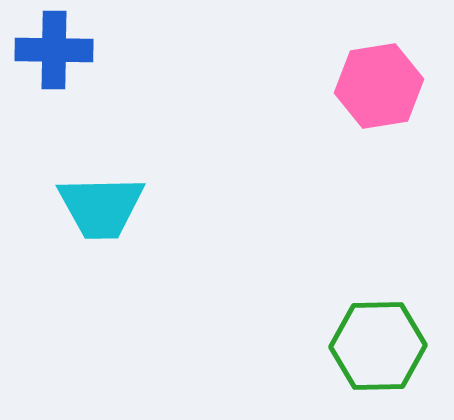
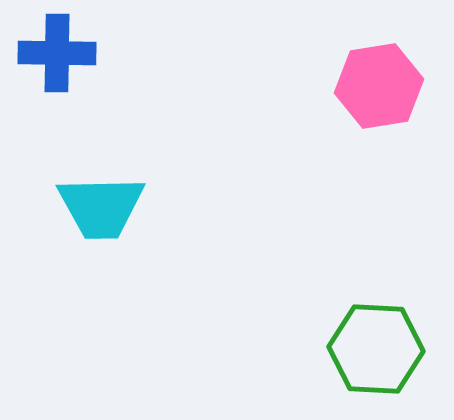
blue cross: moved 3 px right, 3 px down
green hexagon: moved 2 px left, 3 px down; rotated 4 degrees clockwise
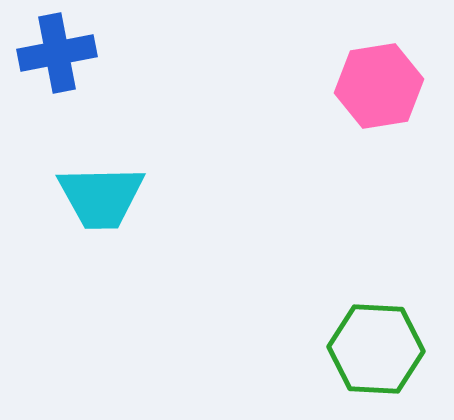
blue cross: rotated 12 degrees counterclockwise
cyan trapezoid: moved 10 px up
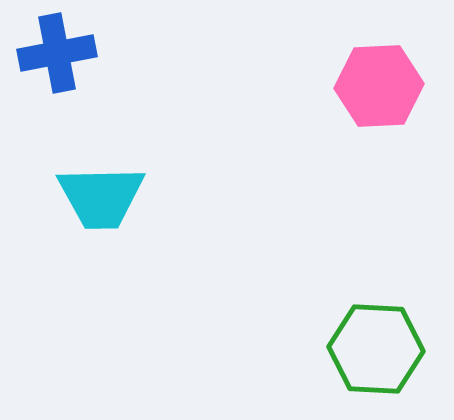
pink hexagon: rotated 6 degrees clockwise
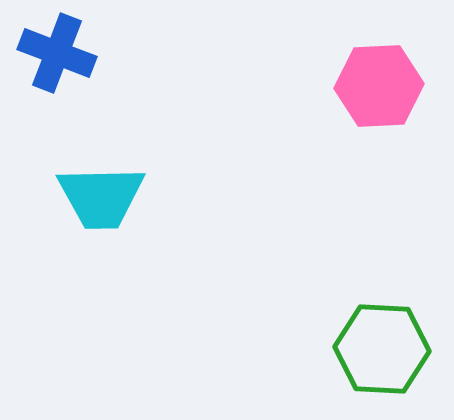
blue cross: rotated 32 degrees clockwise
green hexagon: moved 6 px right
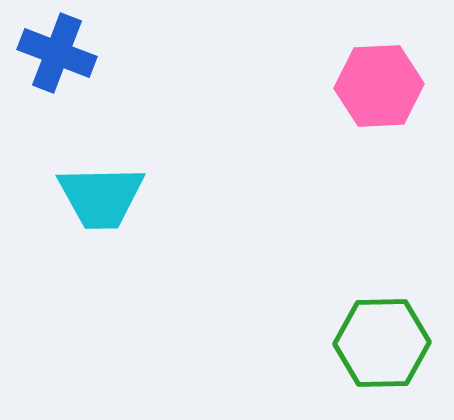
green hexagon: moved 6 px up; rotated 4 degrees counterclockwise
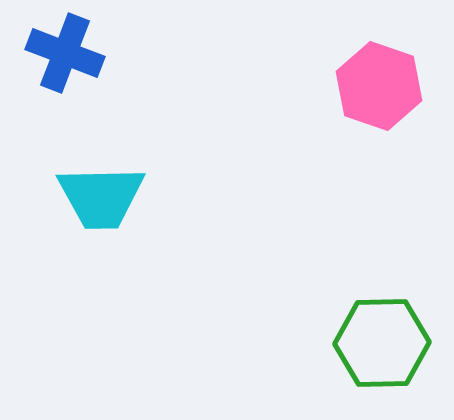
blue cross: moved 8 px right
pink hexagon: rotated 22 degrees clockwise
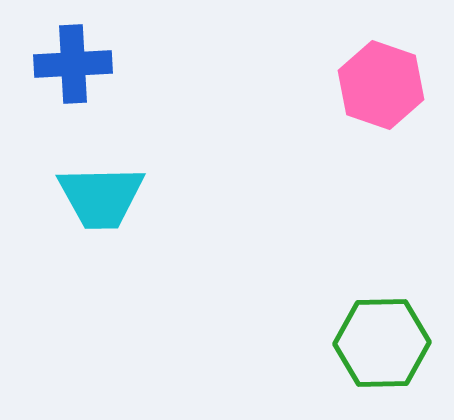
blue cross: moved 8 px right, 11 px down; rotated 24 degrees counterclockwise
pink hexagon: moved 2 px right, 1 px up
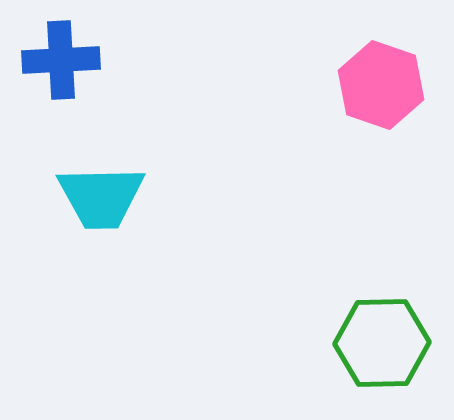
blue cross: moved 12 px left, 4 px up
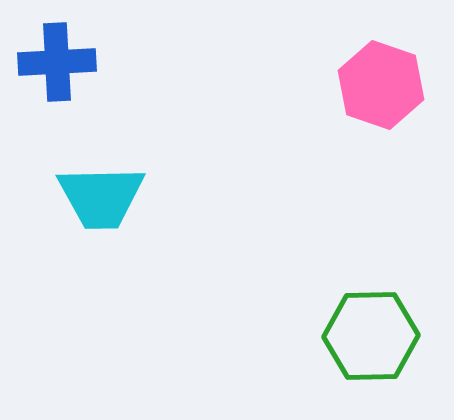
blue cross: moved 4 px left, 2 px down
green hexagon: moved 11 px left, 7 px up
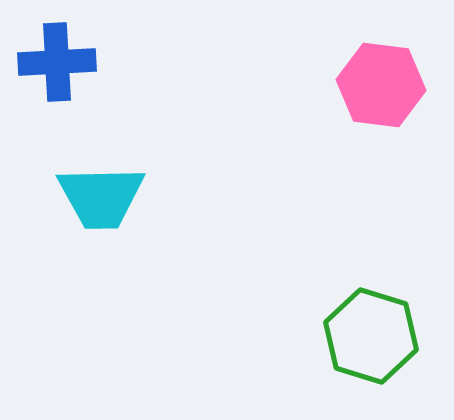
pink hexagon: rotated 12 degrees counterclockwise
green hexagon: rotated 18 degrees clockwise
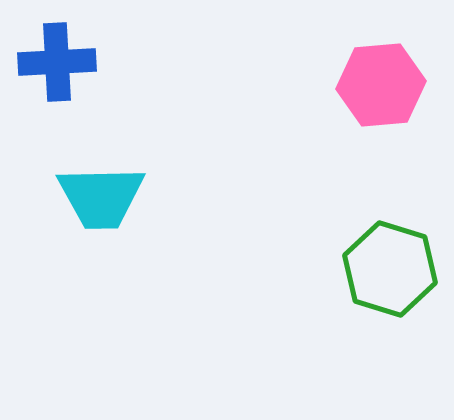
pink hexagon: rotated 12 degrees counterclockwise
green hexagon: moved 19 px right, 67 px up
